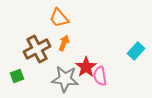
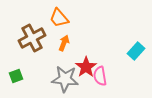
brown cross: moved 5 px left, 11 px up
green square: moved 1 px left
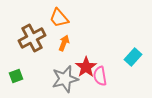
cyan rectangle: moved 3 px left, 6 px down
gray star: rotated 20 degrees counterclockwise
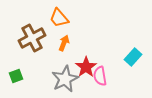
gray star: rotated 12 degrees counterclockwise
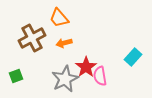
orange arrow: rotated 126 degrees counterclockwise
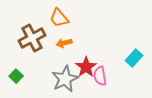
cyan rectangle: moved 1 px right, 1 px down
green square: rotated 24 degrees counterclockwise
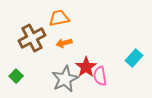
orange trapezoid: rotated 120 degrees clockwise
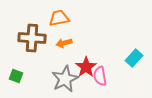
brown cross: rotated 32 degrees clockwise
green square: rotated 24 degrees counterclockwise
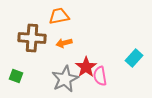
orange trapezoid: moved 2 px up
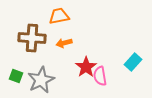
cyan rectangle: moved 1 px left, 4 px down
gray star: moved 24 px left, 1 px down
